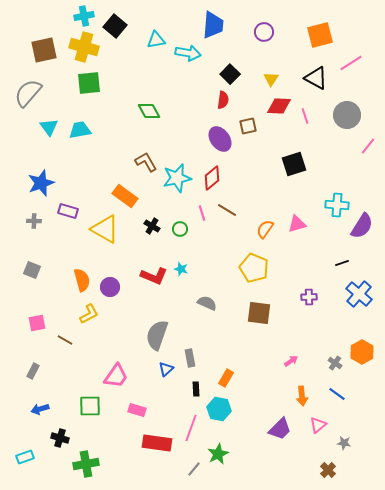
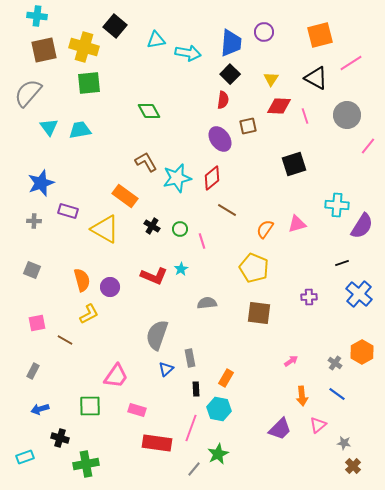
cyan cross at (84, 16): moved 47 px left; rotated 18 degrees clockwise
blue trapezoid at (213, 25): moved 18 px right, 18 px down
pink line at (202, 213): moved 28 px down
cyan star at (181, 269): rotated 24 degrees clockwise
gray semicircle at (207, 303): rotated 30 degrees counterclockwise
brown cross at (328, 470): moved 25 px right, 4 px up
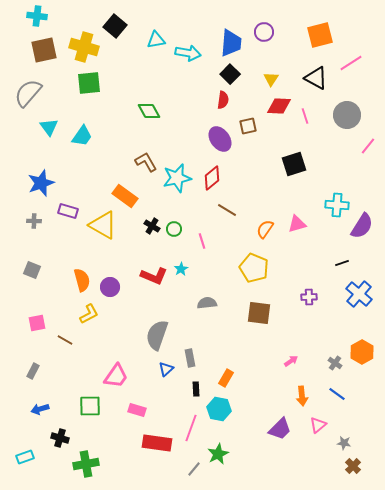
cyan trapezoid at (80, 130): moved 2 px right, 6 px down; rotated 135 degrees clockwise
yellow triangle at (105, 229): moved 2 px left, 4 px up
green circle at (180, 229): moved 6 px left
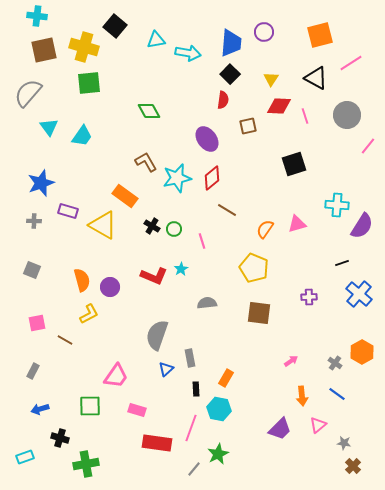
purple ellipse at (220, 139): moved 13 px left
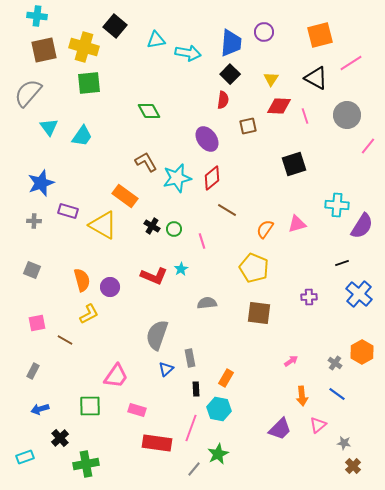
black cross at (60, 438): rotated 30 degrees clockwise
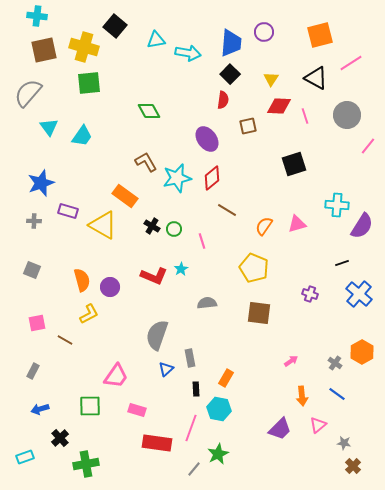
orange semicircle at (265, 229): moved 1 px left, 3 px up
purple cross at (309, 297): moved 1 px right, 3 px up; rotated 21 degrees clockwise
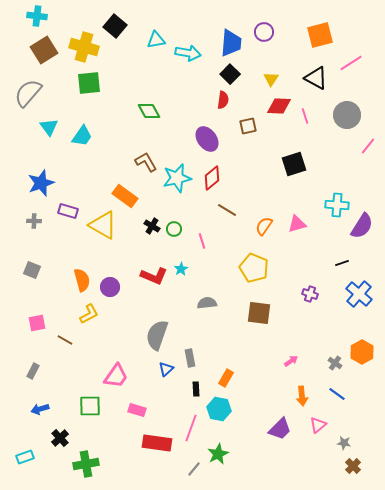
brown square at (44, 50): rotated 20 degrees counterclockwise
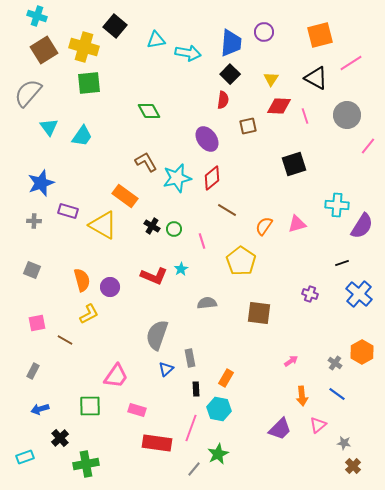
cyan cross at (37, 16): rotated 12 degrees clockwise
yellow pentagon at (254, 268): moved 13 px left, 7 px up; rotated 12 degrees clockwise
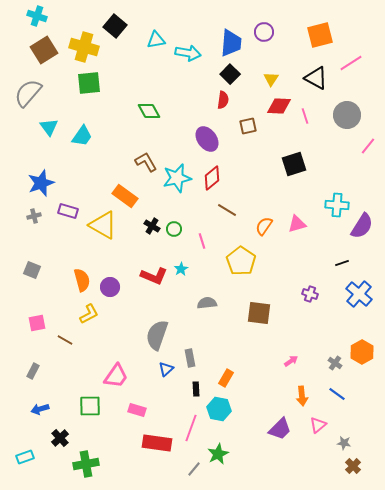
gray cross at (34, 221): moved 5 px up; rotated 16 degrees counterclockwise
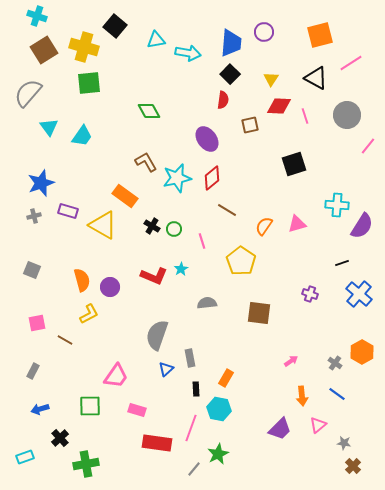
brown square at (248, 126): moved 2 px right, 1 px up
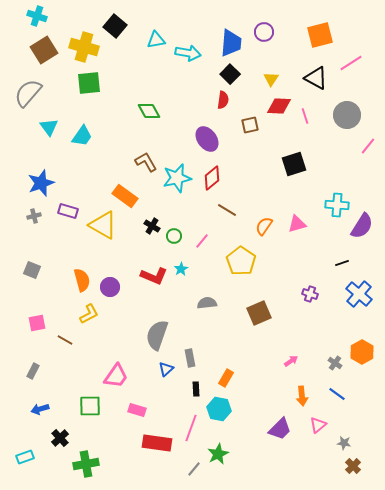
green circle at (174, 229): moved 7 px down
pink line at (202, 241): rotated 56 degrees clockwise
brown square at (259, 313): rotated 30 degrees counterclockwise
